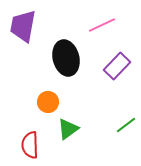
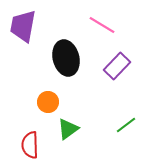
pink line: rotated 56 degrees clockwise
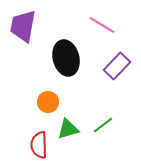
green line: moved 23 px left
green triangle: rotated 20 degrees clockwise
red semicircle: moved 9 px right
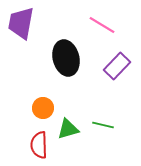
purple trapezoid: moved 2 px left, 3 px up
orange circle: moved 5 px left, 6 px down
green line: rotated 50 degrees clockwise
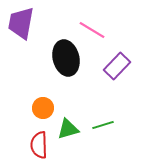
pink line: moved 10 px left, 5 px down
green line: rotated 30 degrees counterclockwise
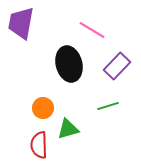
black ellipse: moved 3 px right, 6 px down
green line: moved 5 px right, 19 px up
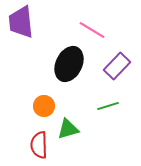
purple trapezoid: moved 1 px up; rotated 16 degrees counterclockwise
black ellipse: rotated 40 degrees clockwise
orange circle: moved 1 px right, 2 px up
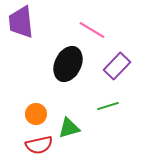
black ellipse: moved 1 px left
orange circle: moved 8 px left, 8 px down
green triangle: moved 1 px right, 1 px up
red semicircle: rotated 100 degrees counterclockwise
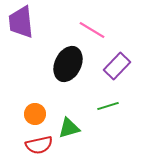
orange circle: moved 1 px left
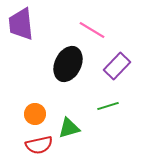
purple trapezoid: moved 2 px down
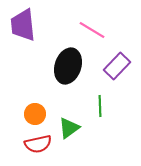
purple trapezoid: moved 2 px right, 1 px down
black ellipse: moved 2 px down; rotated 8 degrees counterclockwise
green line: moved 8 px left; rotated 75 degrees counterclockwise
green triangle: rotated 20 degrees counterclockwise
red semicircle: moved 1 px left, 1 px up
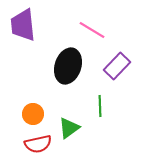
orange circle: moved 2 px left
